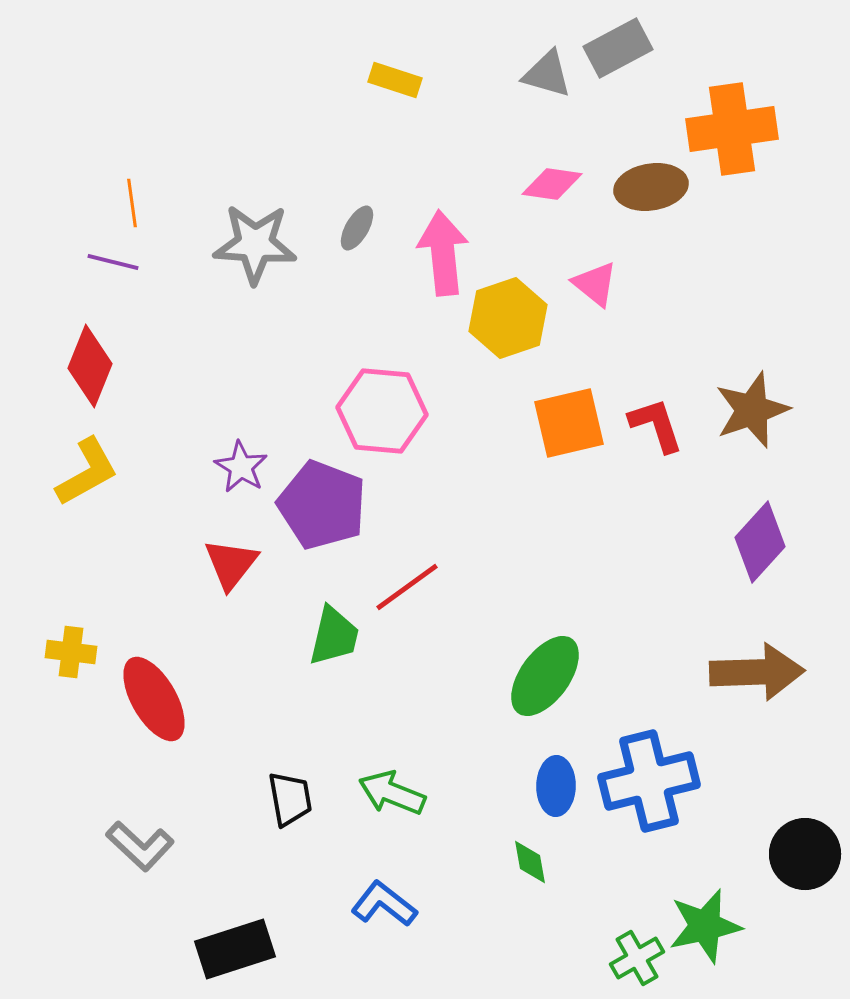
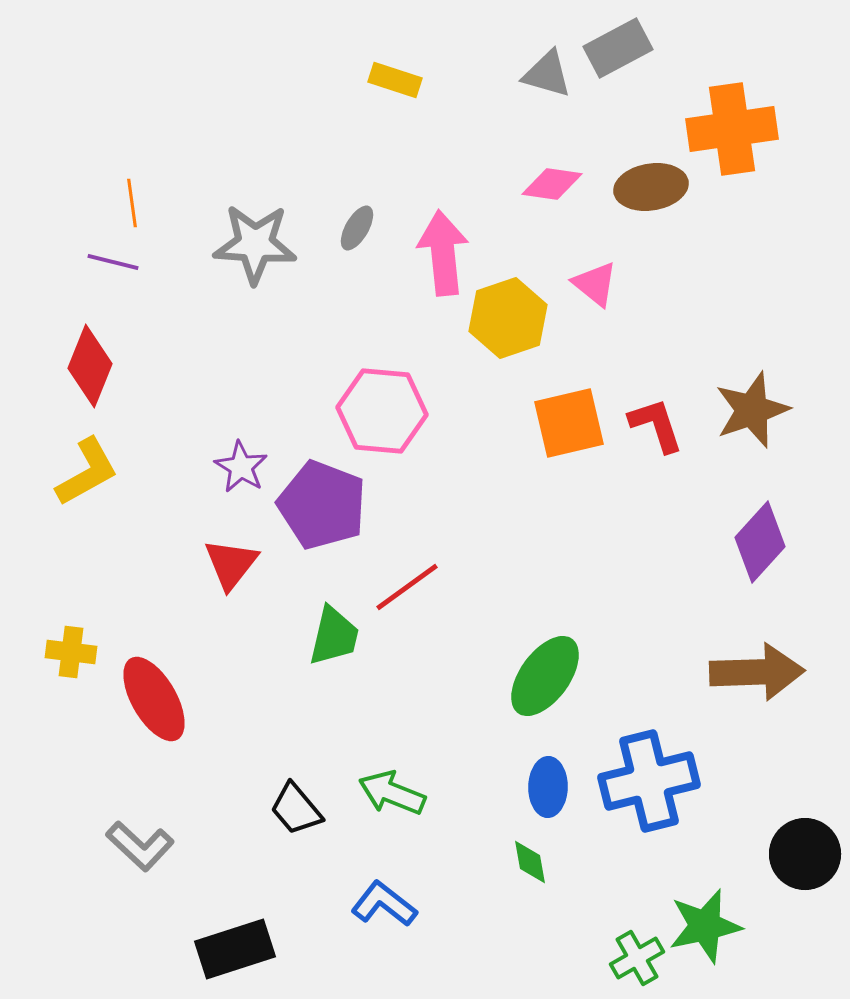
blue ellipse: moved 8 px left, 1 px down
black trapezoid: moved 6 px right, 10 px down; rotated 150 degrees clockwise
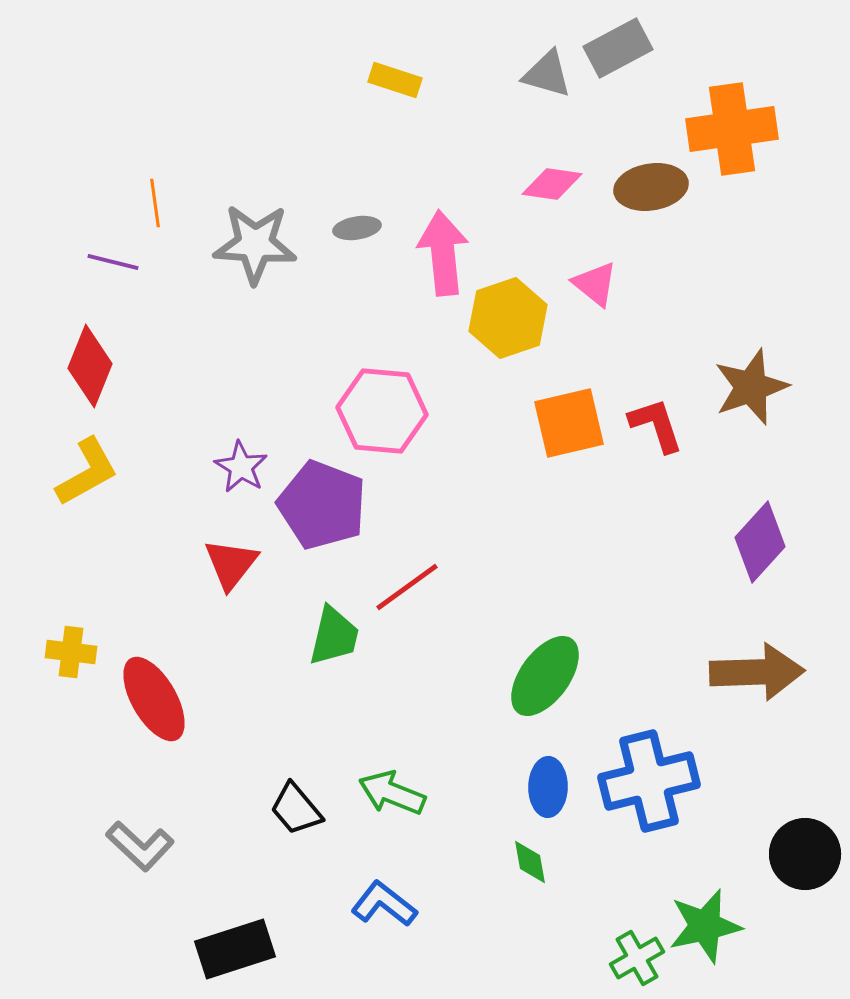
orange line: moved 23 px right
gray ellipse: rotated 51 degrees clockwise
brown star: moved 1 px left, 23 px up
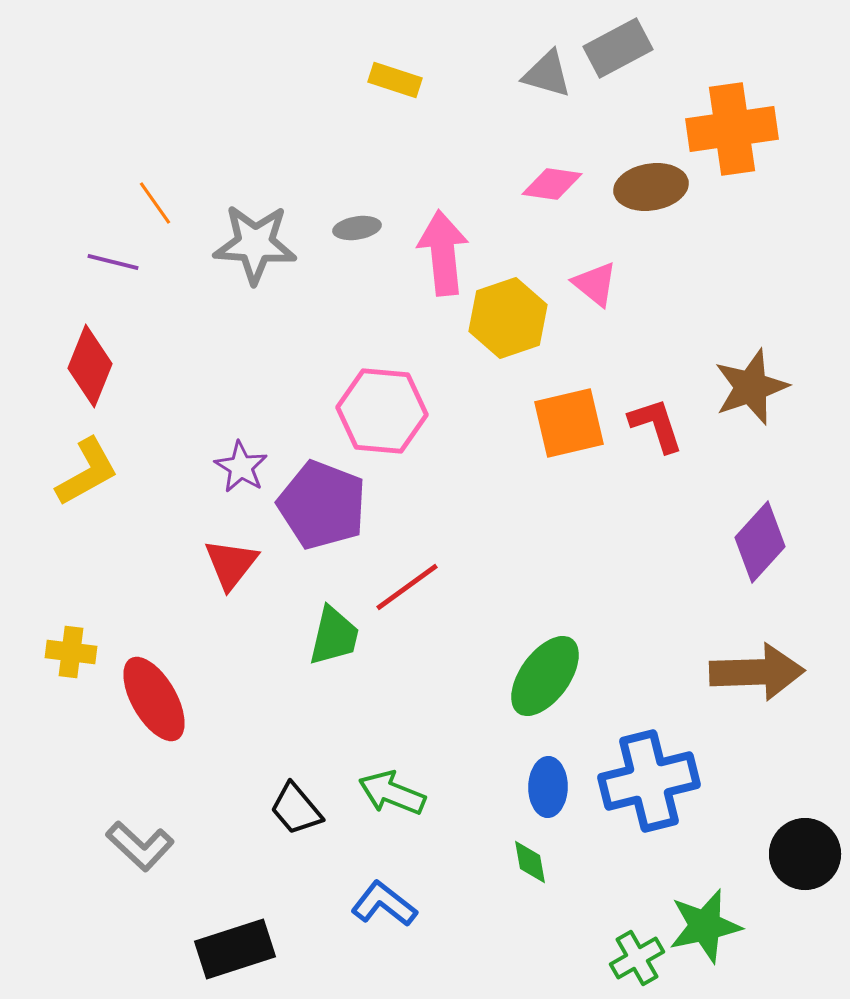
orange line: rotated 27 degrees counterclockwise
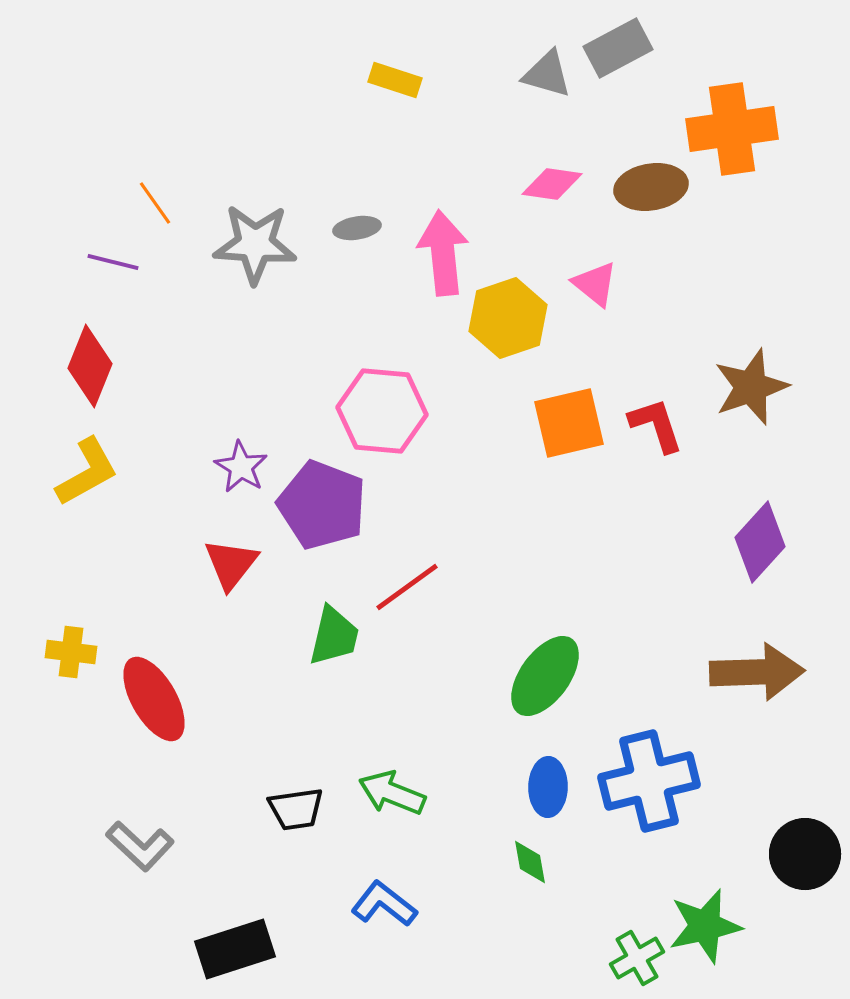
black trapezoid: rotated 58 degrees counterclockwise
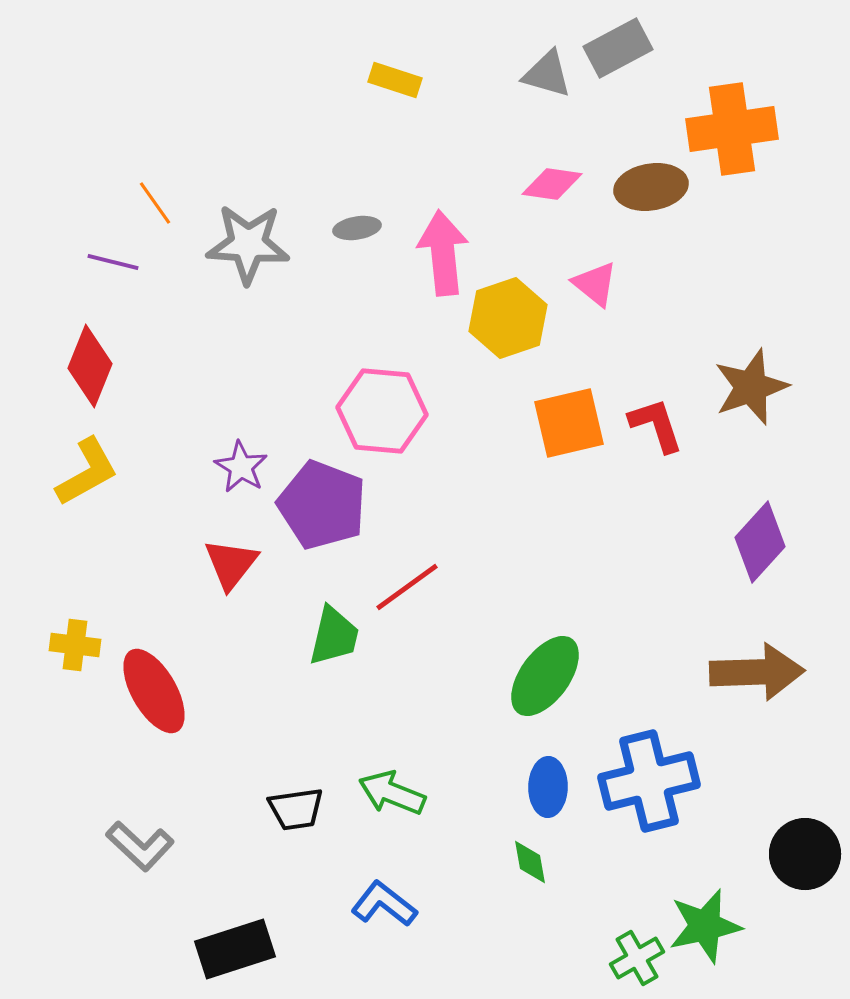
gray star: moved 7 px left
yellow cross: moved 4 px right, 7 px up
red ellipse: moved 8 px up
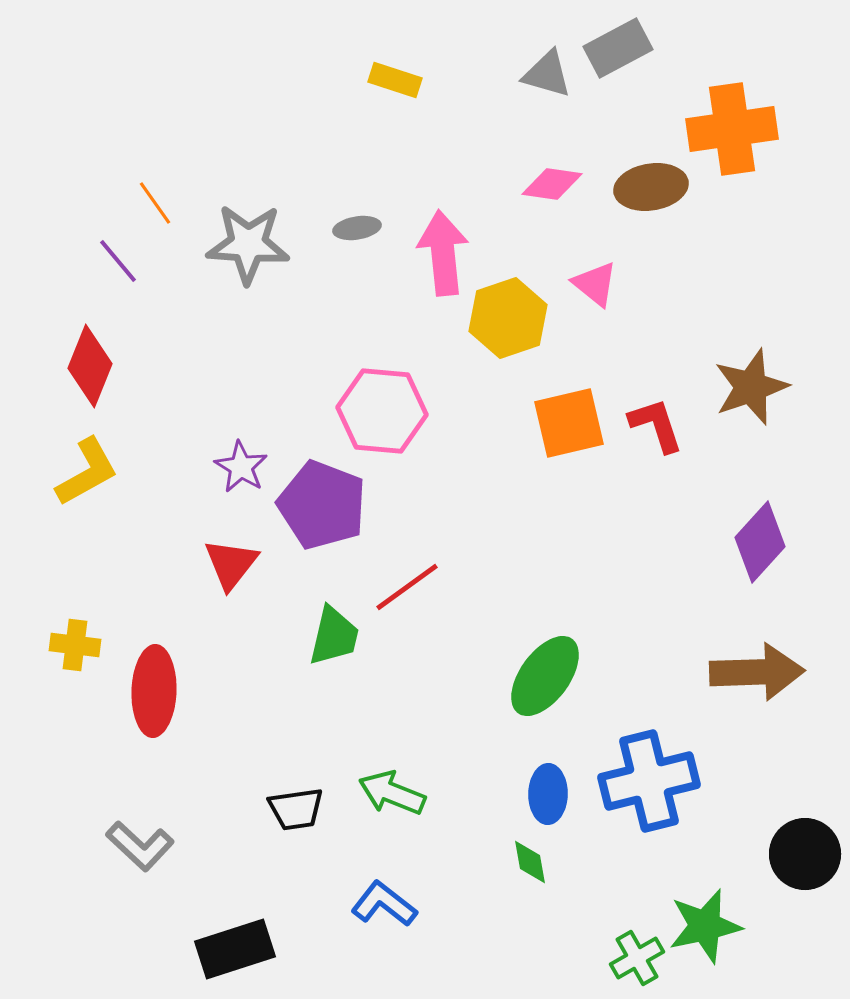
purple line: moved 5 px right, 1 px up; rotated 36 degrees clockwise
red ellipse: rotated 32 degrees clockwise
blue ellipse: moved 7 px down
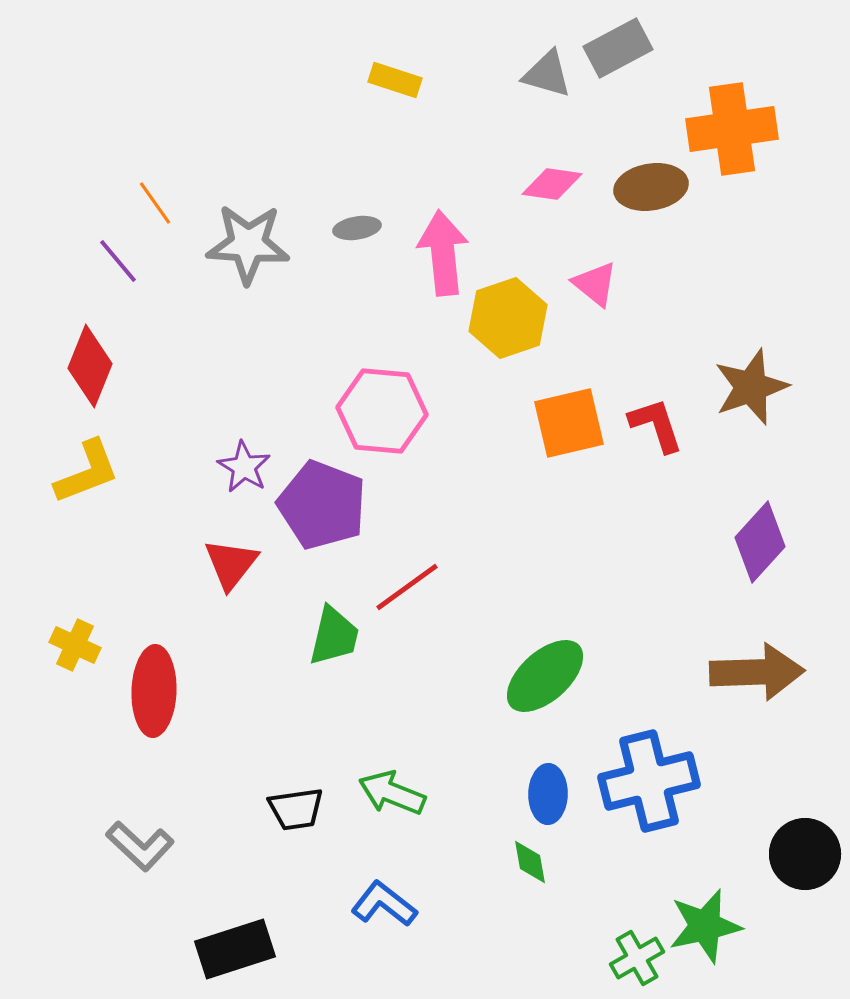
purple star: moved 3 px right
yellow L-shape: rotated 8 degrees clockwise
yellow cross: rotated 18 degrees clockwise
green ellipse: rotated 12 degrees clockwise
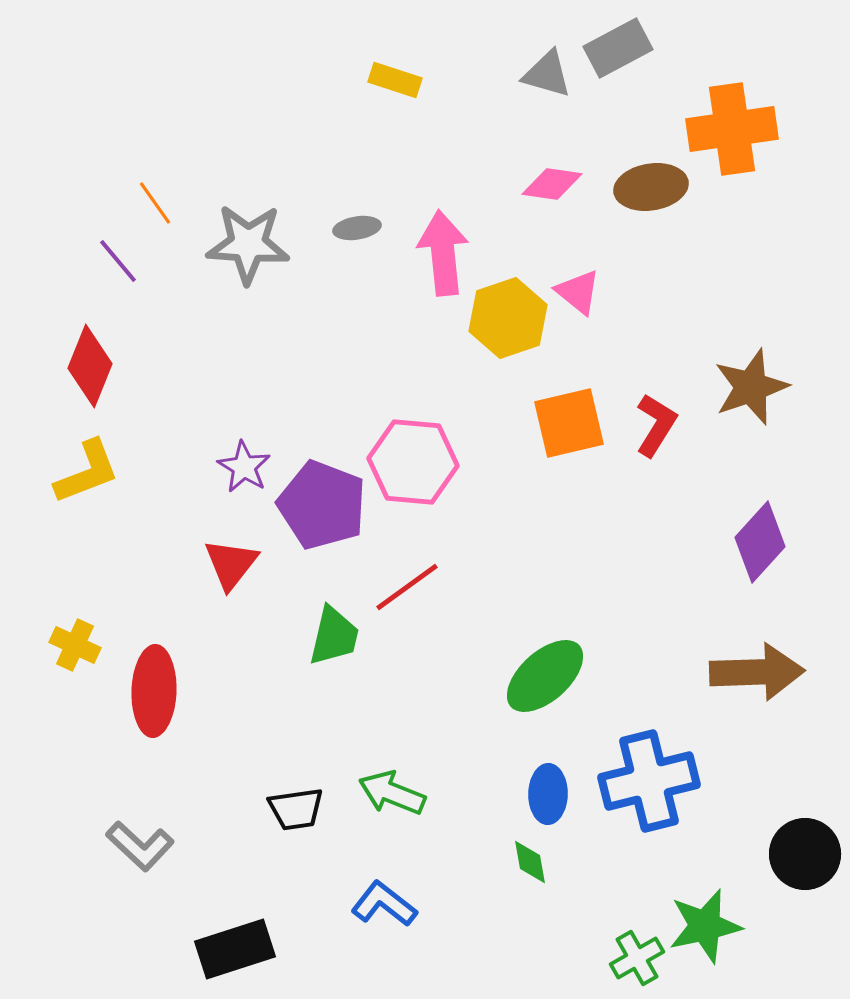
pink triangle: moved 17 px left, 8 px down
pink hexagon: moved 31 px right, 51 px down
red L-shape: rotated 50 degrees clockwise
